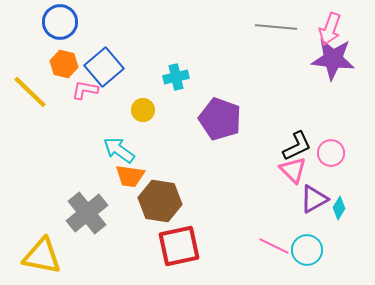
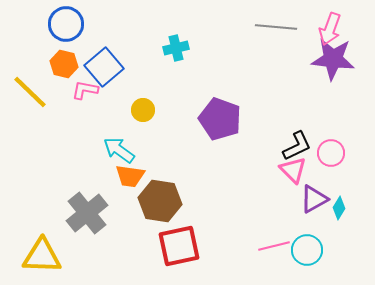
blue circle: moved 6 px right, 2 px down
cyan cross: moved 29 px up
pink line: rotated 40 degrees counterclockwise
yellow triangle: rotated 9 degrees counterclockwise
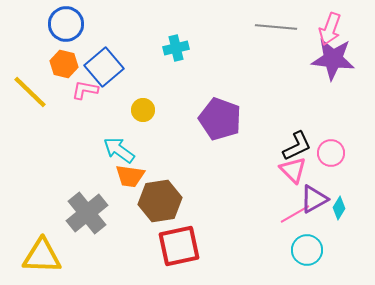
brown hexagon: rotated 18 degrees counterclockwise
pink line: moved 21 px right, 32 px up; rotated 16 degrees counterclockwise
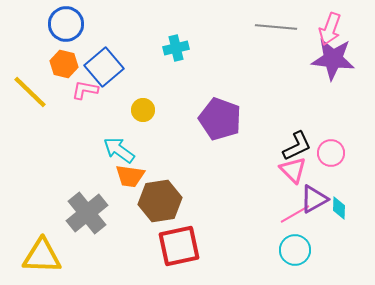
cyan diamond: rotated 30 degrees counterclockwise
cyan circle: moved 12 px left
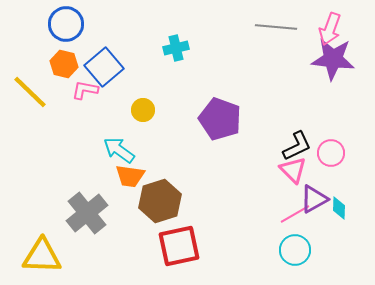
brown hexagon: rotated 9 degrees counterclockwise
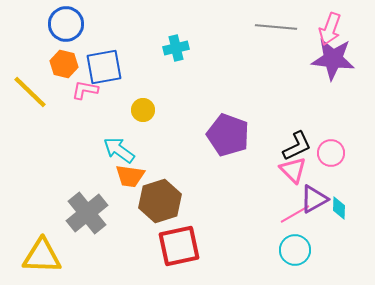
blue square: rotated 30 degrees clockwise
purple pentagon: moved 8 px right, 16 px down
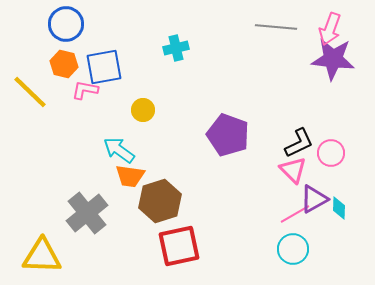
black L-shape: moved 2 px right, 3 px up
cyan circle: moved 2 px left, 1 px up
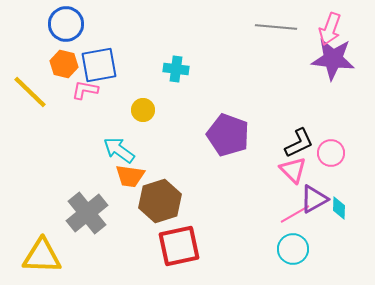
cyan cross: moved 21 px down; rotated 20 degrees clockwise
blue square: moved 5 px left, 2 px up
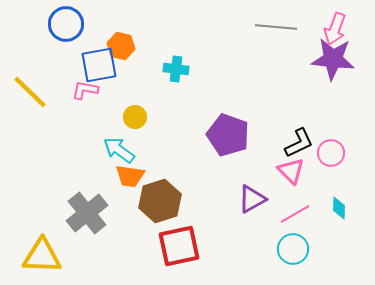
pink arrow: moved 5 px right
orange hexagon: moved 57 px right, 18 px up
yellow circle: moved 8 px left, 7 px down
pink triangle: moved 2 px left, 1 px down
purple triangle: moved 62 px left
